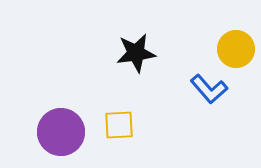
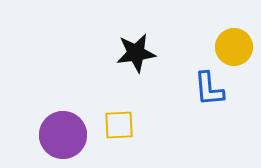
yellow circle: moved 2 px left, 2 px up
blue L-shape: rotated 36 degrees clockwise
purple circle: moved 2 px right, 3 px down
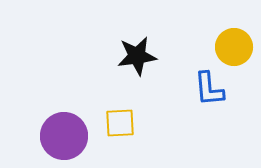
black star: moved 1 px right, 3 px down
yellow square: moved 1 px right, 2 px up
purple circle: moved 1 px right, 1 px down
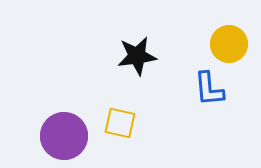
yellow circle: moved 5 px left, 3 px up
yellow square: rotated 16 degrees clockwise
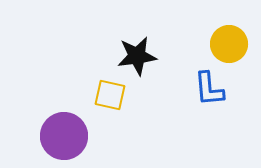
yellow square: moved 10 px left, 28 px up
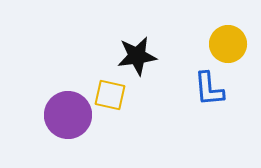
yellow circle: moved 1 px left
purple circle: moved 4 px right, 21 px up
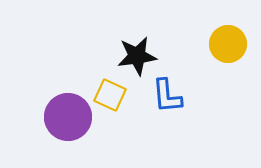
blue L-shape: moved 42 px left, 7 px down
yellow square: rotated 12 degrees clockwise
purple circle: moved 2 px down
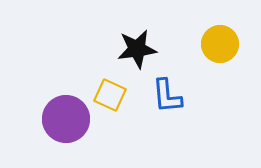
yellow circle: moved 8 px left
black star: moved 7 px up
purple circle: moved 2 px left, 2 px down
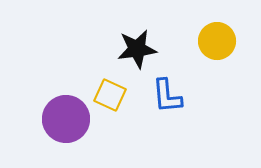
yellow circle: moved 3 px left, 3 px up
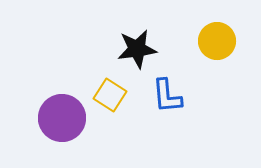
yellow square: rotated 8 degrees clockwise
purple circle: moved 4 px left, 1 px up
